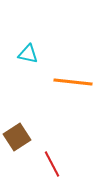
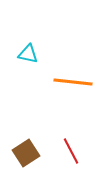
brown square: moved 9 px right, 16 px down
red line: moved 19 px right, 13 px up
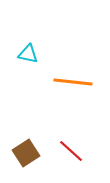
red line: rotated 20 degrees counterclockwise
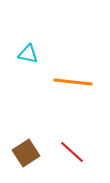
red line: moved 1 px right, 1 px down
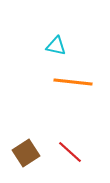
cyan triangle: moved 28 px right, 8 px up
red line: moved 2 px left
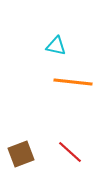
brown square: moved 5 px left, 1 px down; rotated 12 degrees clockwise
